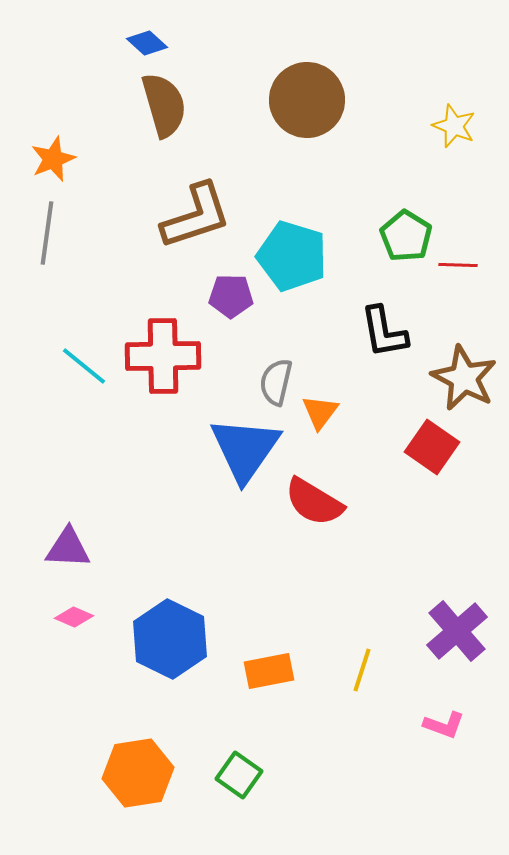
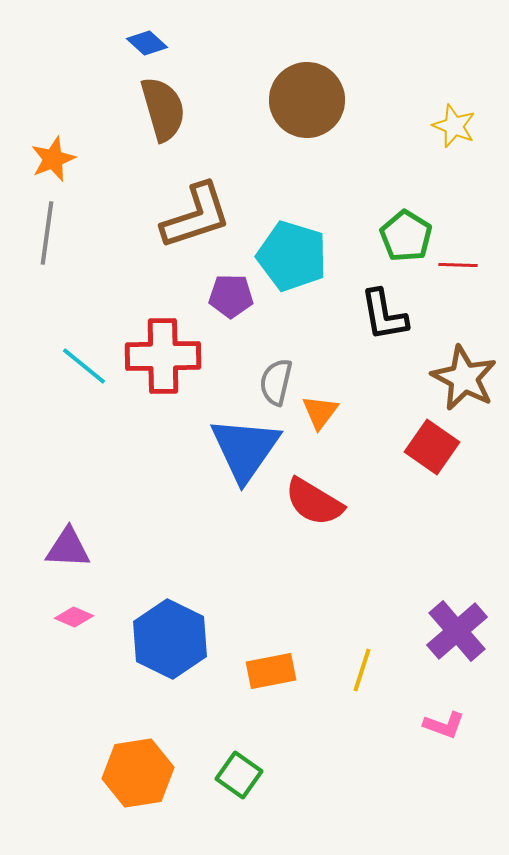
brown semicircle: moved 1 px left, 4 px down
black L-shape: moved 17 px up
orange rectangle: moved 2 px right
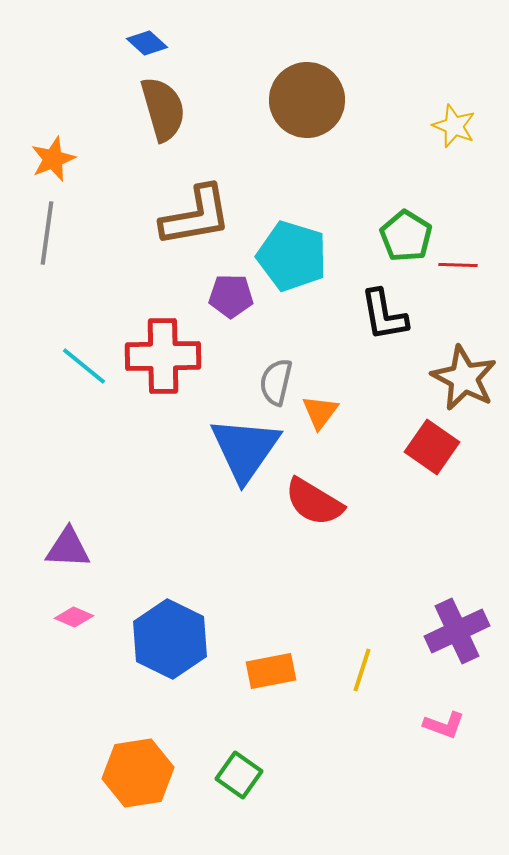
brown L-shape: rotated 8 degrees clockwise
purple cross: rotated 16 degrees clockwise
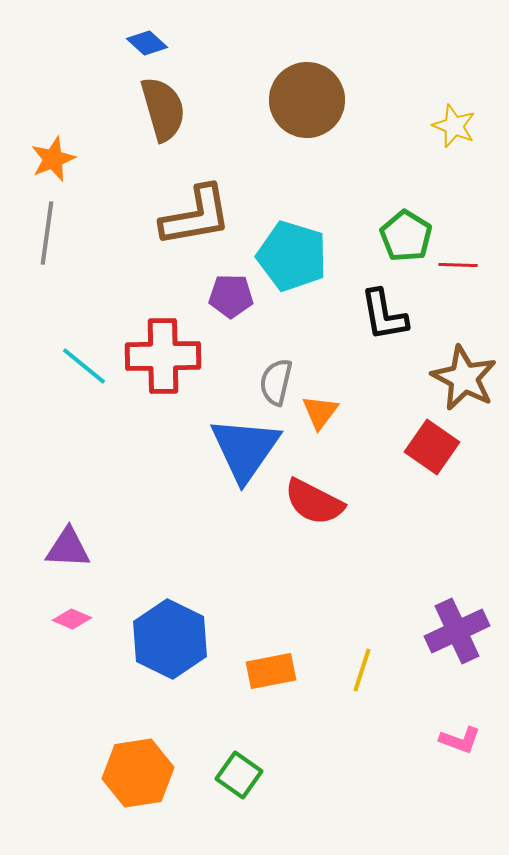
red semicircle: rotated 4 degrees counterclockwise
pink diamond: moved 2 px left, 2 px down
pink L-shape: moved 16 px right, 15 px down
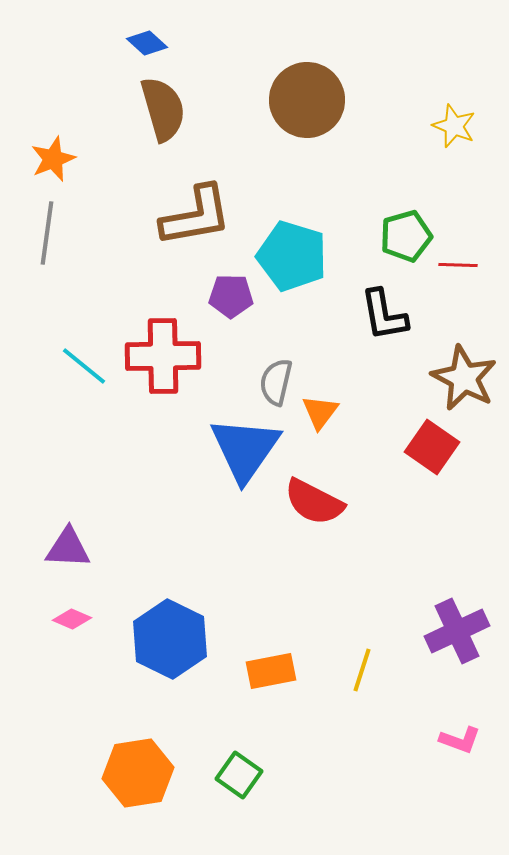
green pentagon: rotated 24 degrees clockwise
